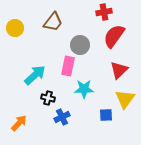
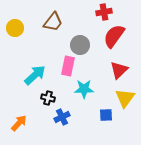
yellow triangle: moved 1 px up
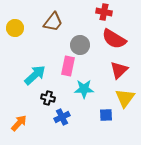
red cross: rotated 21 degrees clockwise
red semicircle: moved 3 px down; rotated 95 degrees counterclockwise
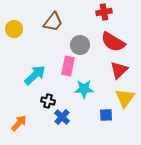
red cross: rotated 21 degrees counterclockwise
yellow circle: moved 1 px left, 1 px down
red semicircle: moved 1 px left, 3 px down
black cross: moved 3 px down
blue cross: rotated 21 degrees counterclockwise
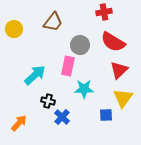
yellow triangle: moved 2 px left
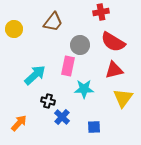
red cross: moved 3 px left
red triangle: moved 5 px left; rotated 30 degrees clockwise
blue square: moved 12 px left, 12 px down
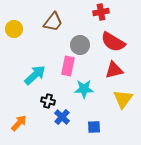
yellow triangle: moved 1 px down
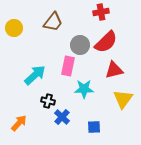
yellow circle: moved 1 px up
red semicircle: moved 7 px left; rotated 75 degrees counterclockwise
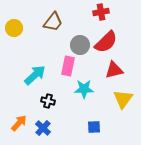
blue cross: moved 19 px left, 11 px down
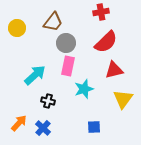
yellow circle: moved 3 px right
gray circle: moved 14 px left, 2 px up
cyan star: rotated 18 degrees counterclockwise
